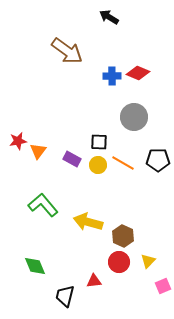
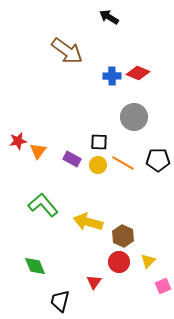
red triangle: moved 1 px down; rotated 49 degrees counterclockwise
black trapezoid: moved 5 px left, 5 px down
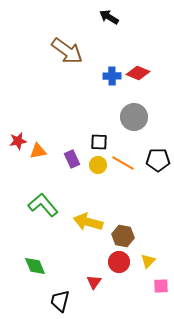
orange triangle: rotated 42 degrees clockwise
purple rectangle: rotated 36 degrees clockwise
brown hexagon: rotated 15 degrees counterclockwise
pink square: moved 2 px left; rotated 21 degrees clockwise
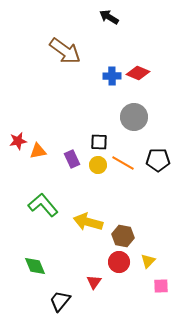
brown arrow: moved 2 px left
black trapezoid: rotated 25 degrees clockwise
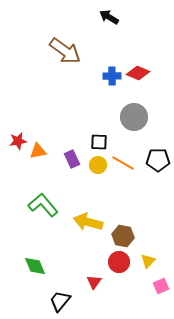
pink square: rotated 21 degrees counterclockwise
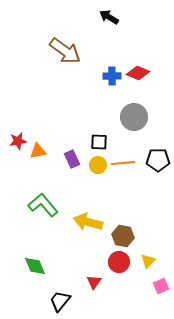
orange line: rotated 35 degrees counterclockwise
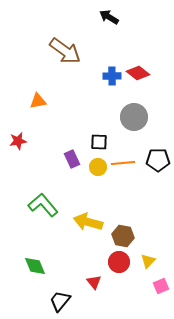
red diamond: rotated 15 degrees clockwise
orange triangle: moved 50 px up
yellow circle: moved 2 px down
red triangle: rotated 14 degrees counterclockwise
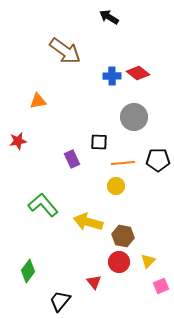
yellow circle: moved 18 px right, 19 px down
green diamond: moved 7 px left, 5 px down; rotated 60 degrees clockwise
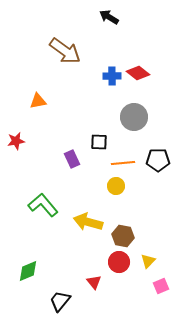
red star: moved 2 px left
green diamond: rotated 30 degrees clockwise
